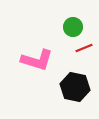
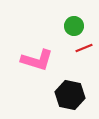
green circle: moved 1 px right, 1 px up
black hexagon: moved 5 px left, 8 px down
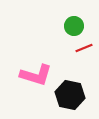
pink L-shape: moved 1 px left, 15 px down
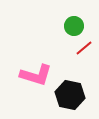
red line: rotated 18 degrees counterclockwise
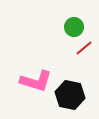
green circle: moved 1 px down
pink L-shape: moved 6 px down
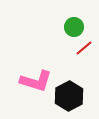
black hexagon: moved 1 px left, 1 px down; rotated 20 degrees clockwise
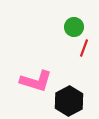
red line: rotated 30 degrees counterclockwise
black hexagon: moved 5 px down
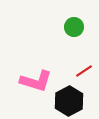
red line: moved 23 px down; rotated 36 degrees clockwise
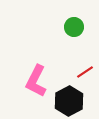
red line: moved 1 px right, 1 px down
pink L-shape: rotated 100 degrees clockwise
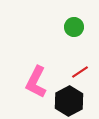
red line: moved 5 px left
pink L-shape: moved 1 px down
